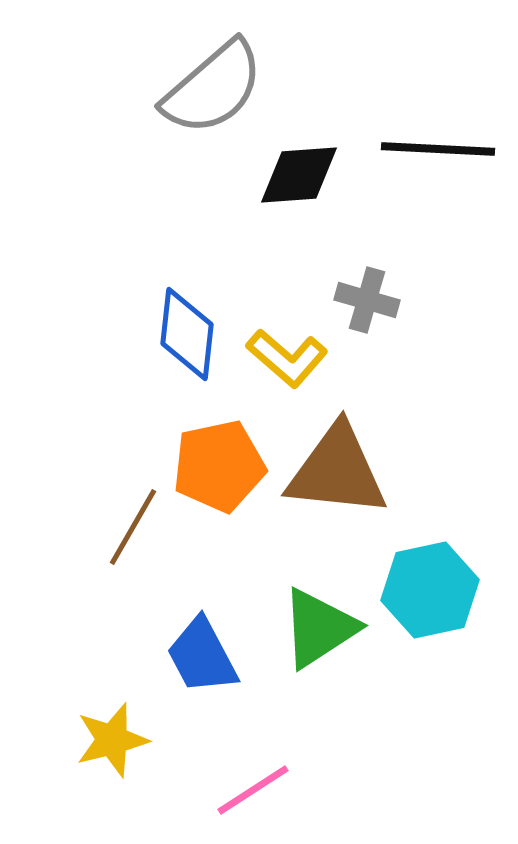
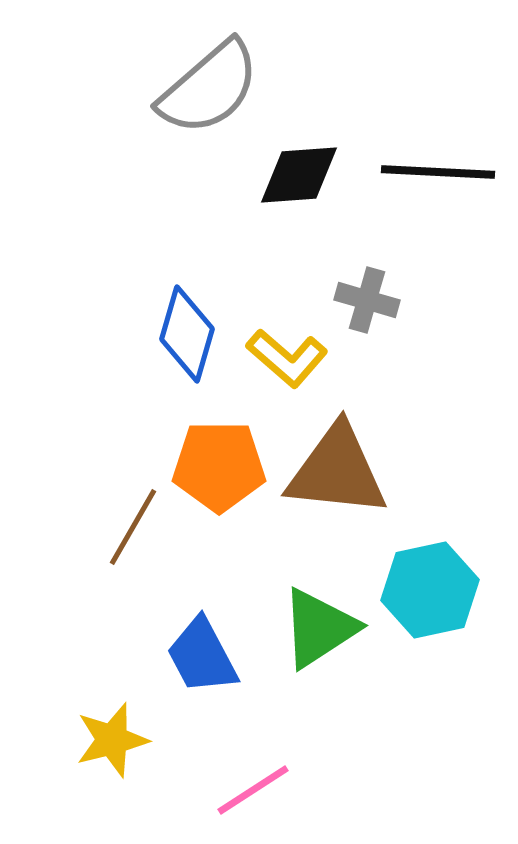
gray semicircle: moved 4 px left
black line: moved 23 px down
blue diamond: rotated 10 degrees clockwise
orange pentagon: rotated 12 degrees clockwise
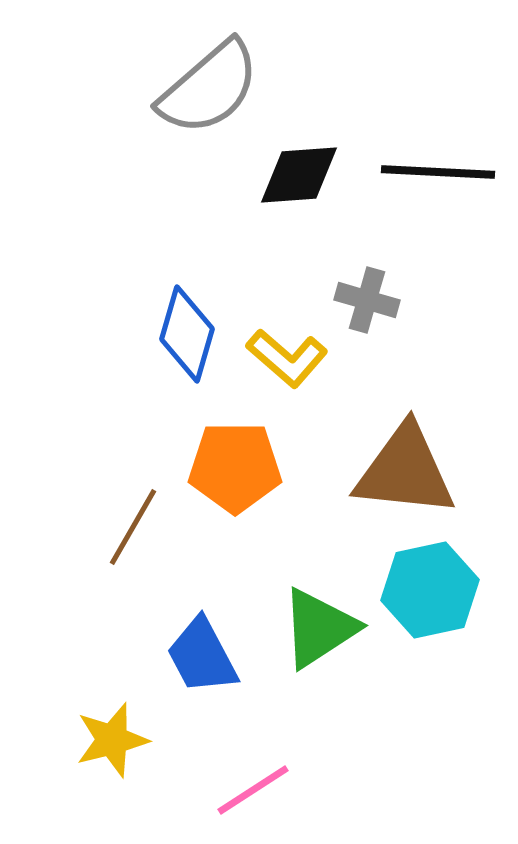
orange pentagon: moved 16 px right, 1 px down
brown triangle: moved 68 px right
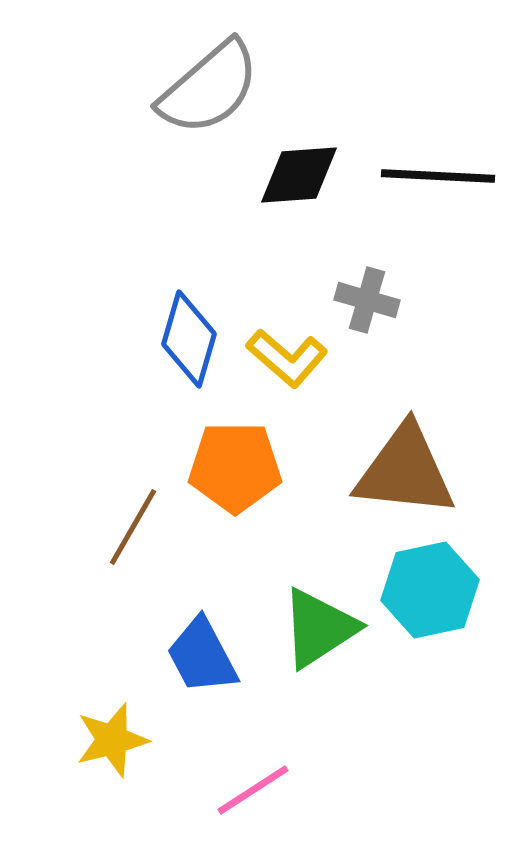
black line: moved 4 px down
blue diamond: moved 2 px right, 5 px down
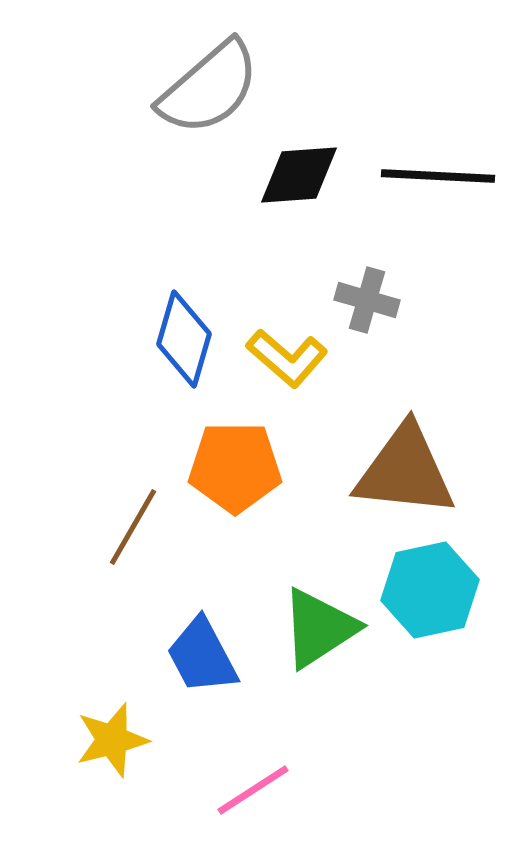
blue diamond: moved 5 px left
